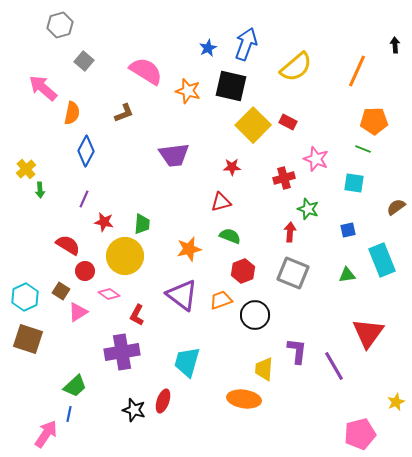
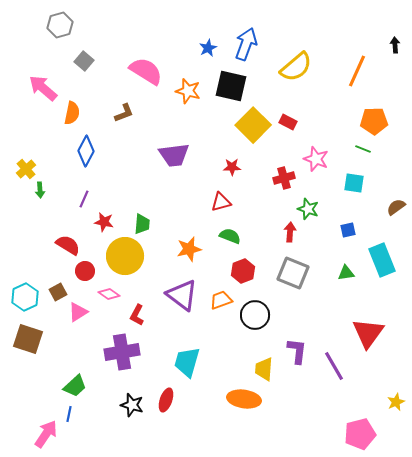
green triangle at (347, 275): moved 1 px left, 2 px up
brown square at (61, 291): moved 3 px left, 1 px down; rotated 30 degrees clockwise
red ellipse at (163, 401): moved 3 px right, 1 px up
black star at (134, 410): moved 2 px left, 5 px up
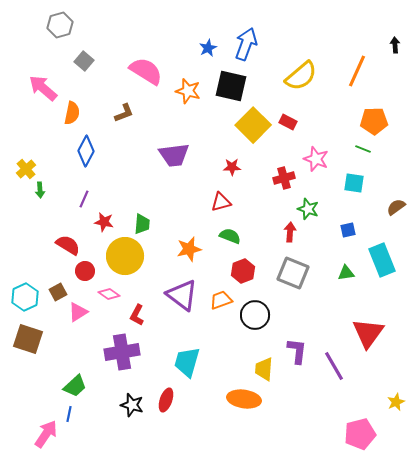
yellow semicircle at (296, 67): moved 5 px right, 9 px down
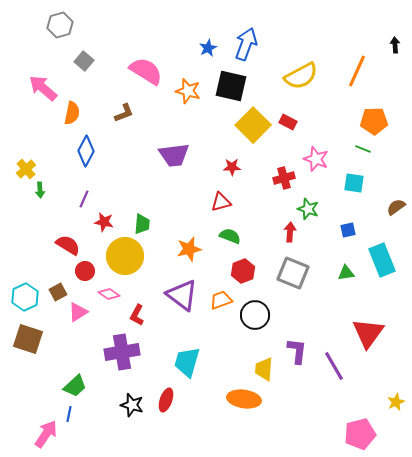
yellow semicircle at (301, 76): rotated 12 degrees clockwise
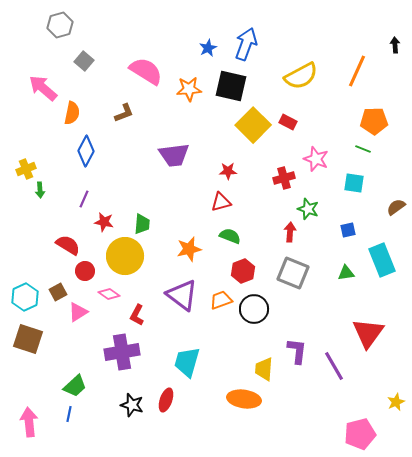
orange star at (188, 91): moved 1 px right, 2 px up; rotated 20 degrees counterclockwise
red star at (232, 167): moved 4 px left, 4 px down
yellow cross at (26, 169): rotated 18 degrees clockwise
black circle at (255, 315): moved 1 px left, 6 px up
pink arrow at (46, 434): moved 17 px left, 12 px up; rotated 40 degrees counterclockwise
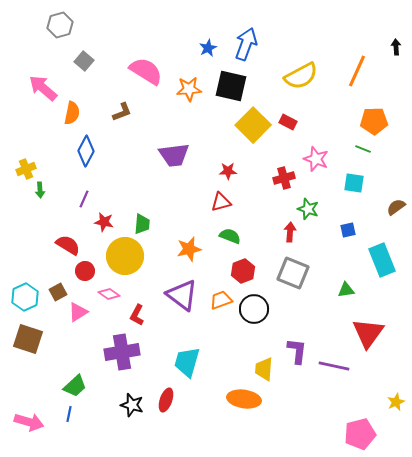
black arrow at (395, 45): moved 1 px right, 2 px down
brown L-shape at (124, 113): moved 2 px left, 1 px up
green triangle at (346, 273): moved 17 px down
purple line at (334, 366): rotated 48 degrees counterclockwise
pink arrow at (29, 422): rotated 112 degrees clockwise
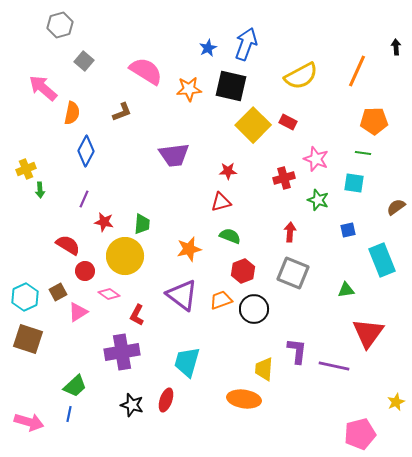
green line at (363, 149): moved 4 px down; rotated 14 degrees counterclockwise
green star at (308, 209): moved 10 px right, 9 px up
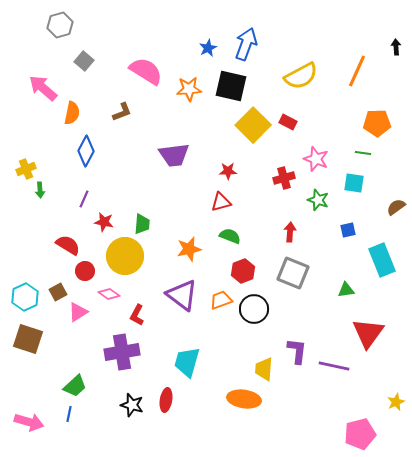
orange pentagon at (374, 121): moved 3 px right, 2 px down
red ellipse at (166, 400): rotated 10 degrees counterclockwise
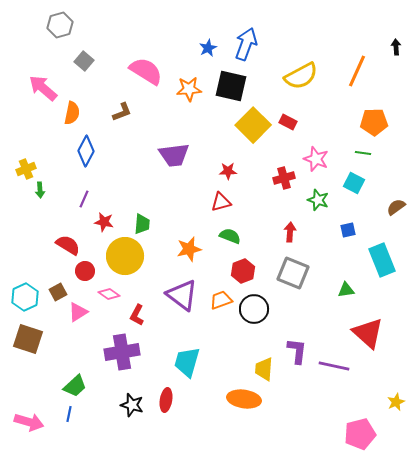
orange pentagon at (377, 123): moved 3 px left, 1 px up
cyan square at (354, 183): rotated 20 degrees clockwise
red triangle at (368, 333): rotated 24 degrees counterclockwise
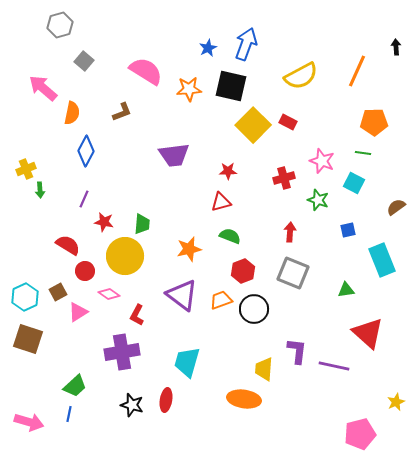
pink star at (316, 159): moved 6 px right, 2 px down
